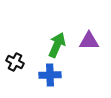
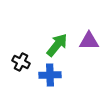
green arrow: rotated 15 degrees clockwise
black cross: moved 6 px right
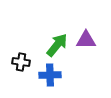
purple triangle: moved 3 px left, 1 px up
black cross: rotated 18 degrees counterclockwise
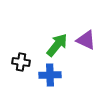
purple triangle: rotated 25 degrees clockwise
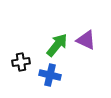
black cross: rotated 18 degrees counterclockwise
blue cross: rotated 15 degrees clockwise
